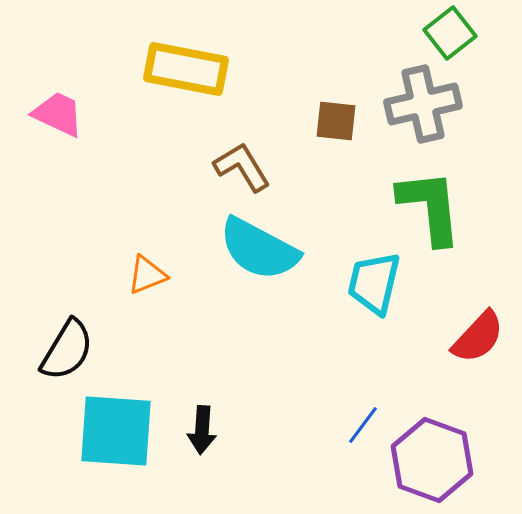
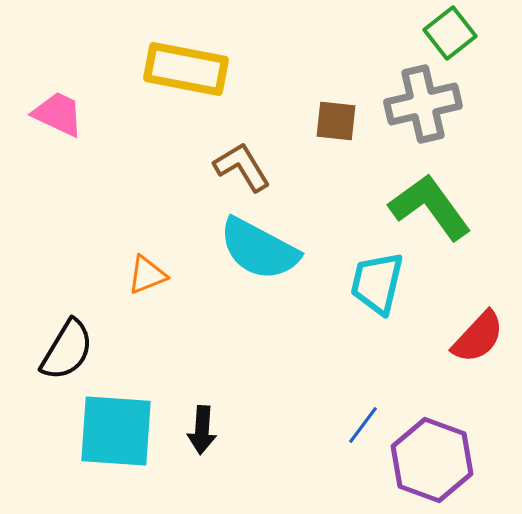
green L-shape: rotated 30 degrees counterclockwise
cyan trapezoid: moved 3 px right
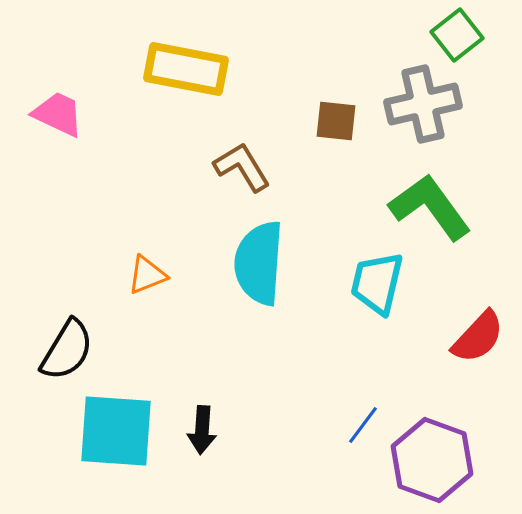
green square: moved 7 px right, 2 px down
cyan semicircle: moved 14 px down; rotated 66 degrees clockwise
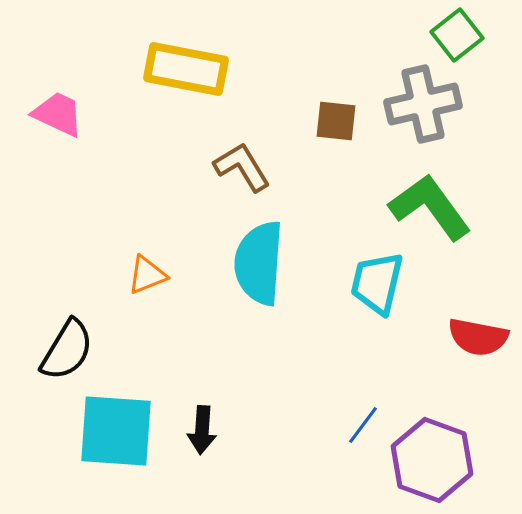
red semicircle: rotated 58 degrees clockwise
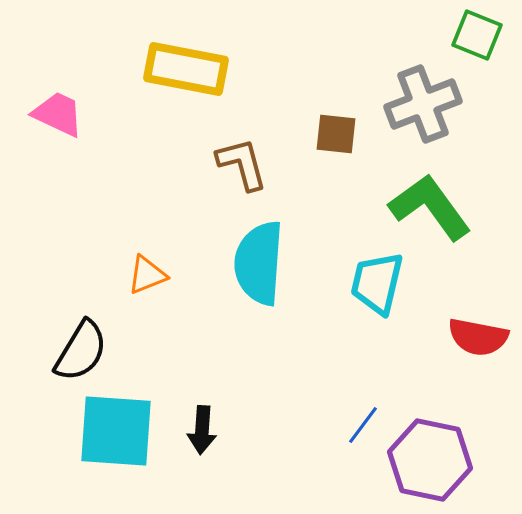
green square: moved 20 px right; rotated 30 degrees counterclockwise
gray cross: rotated 8 degrees counterclockwise
brown square: moved 13 px down
brown L-shape: moved 3 px up; rotated 16 degrees clockwise
black semicircle: moved 14 px right, 1 px down
purple hexagon: moved 2 px left; rotated 8 degrees counterclockwise
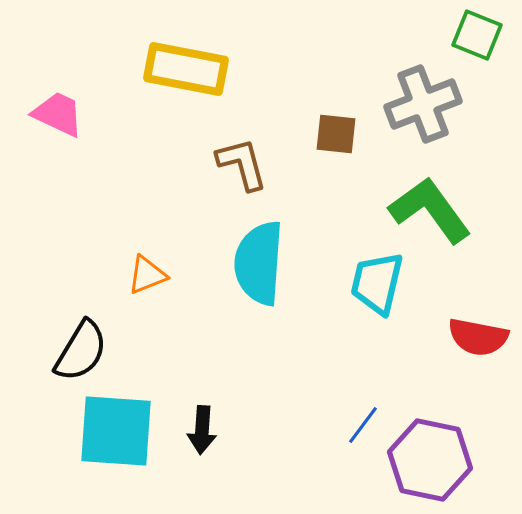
green L-shape: moved 3 px down
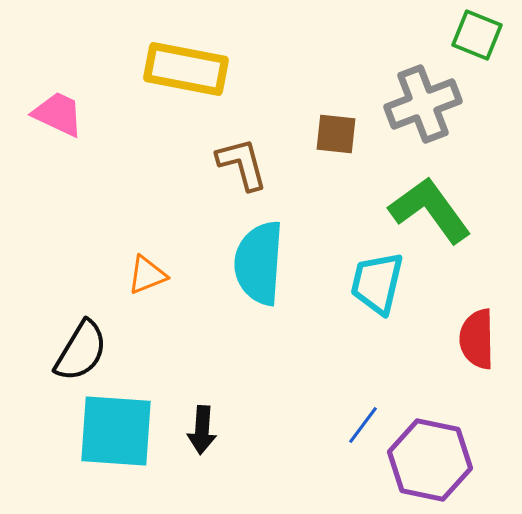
red semicircle: moved 1 px left, 2 px down; rotated 78 degrees clockwise
